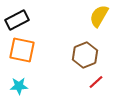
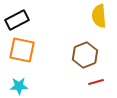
yellow semicircle: rotated 35 degrees counterclockwise
red line: rotated 28 degrees clockwise
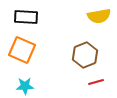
yellow semicircle: rotated 95 degrees counterclockwise
black rectangle: moved 9 px right, 3 px up; rotated 30 degrees clockwise
orange square: rotated 12 degrees clockwise
cyan star: moved 6 px right
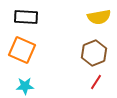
yellow semicircle: moved 1 px down
brown hexagon: moved 9 px right, 2 px up
red line: rotated 42 degrees counterclockwise
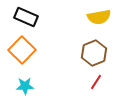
black rectangle: rotated 20 degrees clockwise
orange square: rotated 20 degrees clockwise
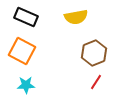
yellow semicircle: moved 23 px left
orange square: moved 1 px down; rotated 16 degrees counterclockwise
cyan star: moved 1 px right, 1 px up
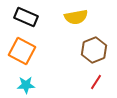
brown hexagon: moved 3 px up
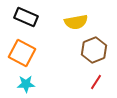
yellow semicircle: moved 5 px down
orange square: moved 2 px down
cyan star: moved 1 px up
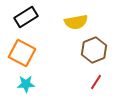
black rectangle: rotated 55 degrees counterclockwise
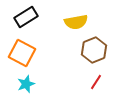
cyan star: rotated 18 degrees counterclockwise
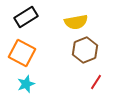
brown hexagon: moved 9 px left
